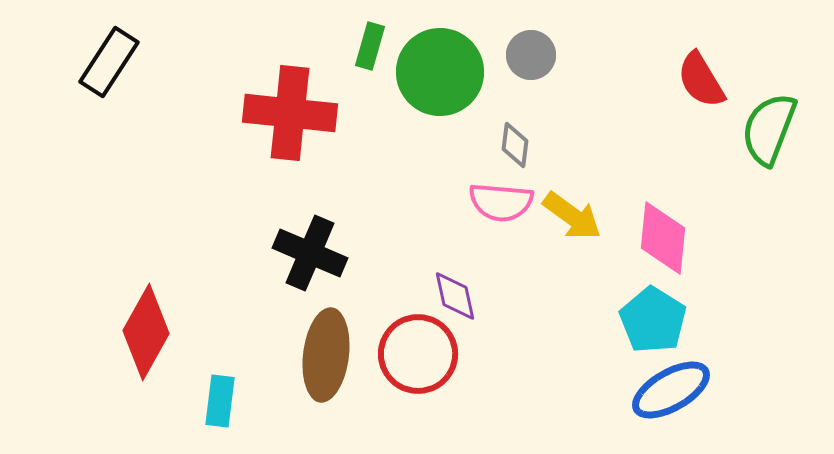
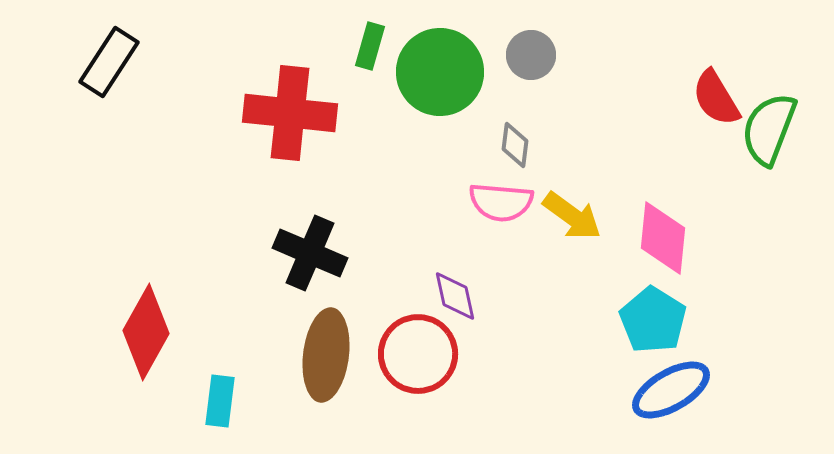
red semicircle: moved 15 px right, 18 px down
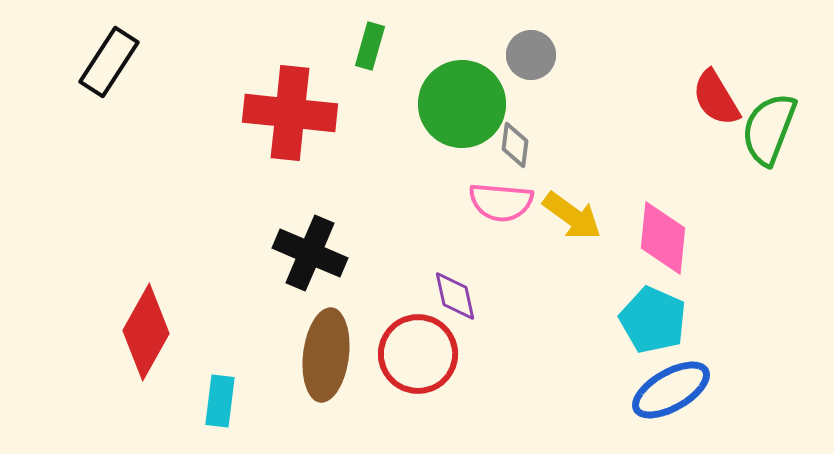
green circle: moved 22 px right, 32 px down
cyan pentagon: rotated 8 degrees counterclockwise
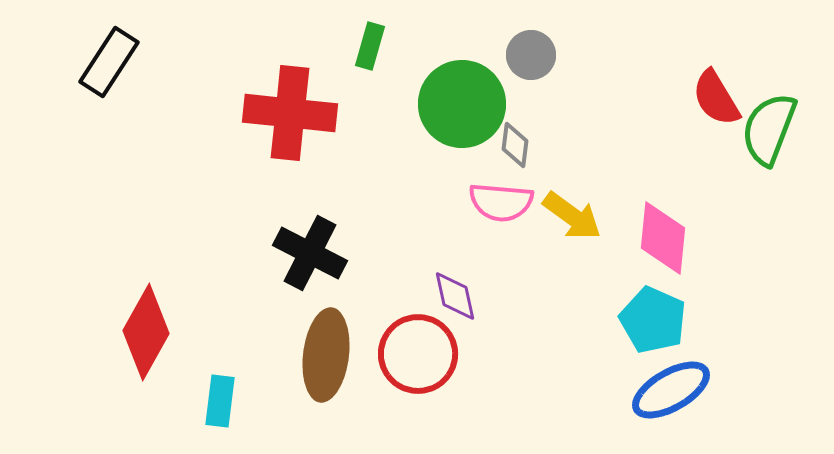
black cross: rotated 4 degrees clockwise
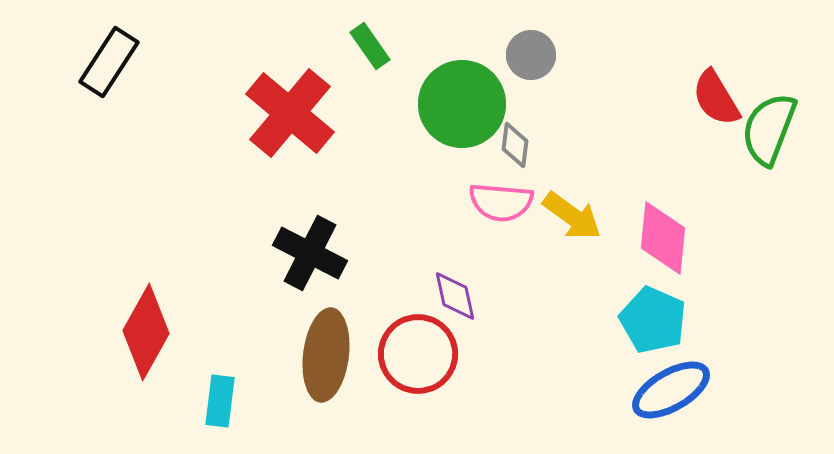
green rectangle: rotated 51 degrees counterclockwise
red cross: rotated 34 degrees clockwise
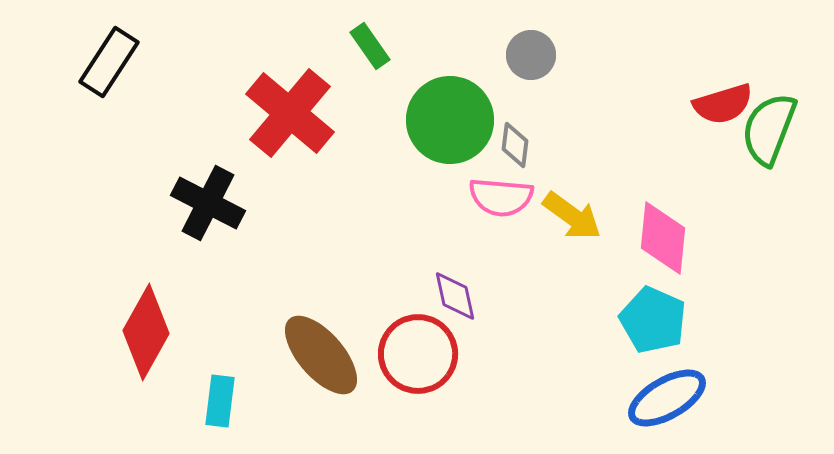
red semicircle: moved 7 px right, 6 px down; rotated 76 degrees counterclockwise
green circle: moved 12 px left, 16 px down
pink semicircle: moved 5 px up
black cross: moved 102 px left, 50 px up
brown ellipse: moved 5 px left; rotated 48 degrees counterclockwise
blue ellipse: moved 4 px left, 8 px down
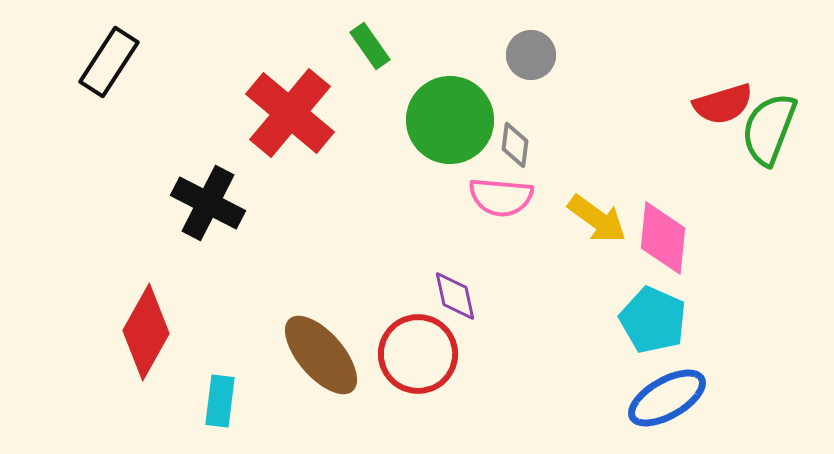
yellow arrow: moved 25 px right, 3 px down
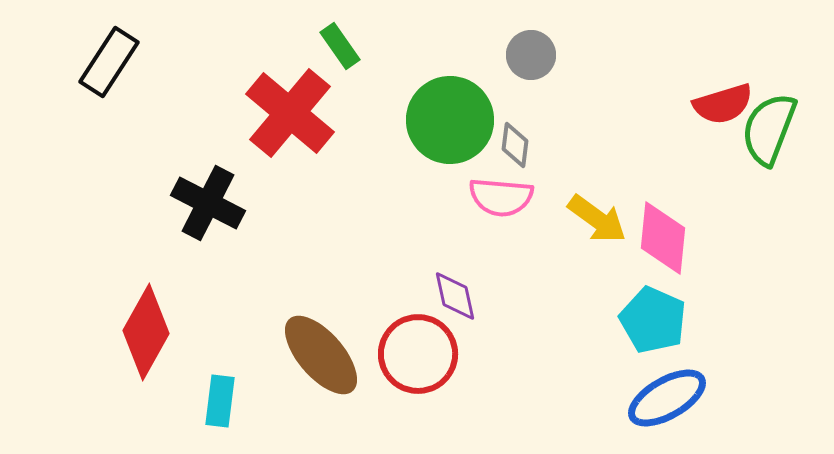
green rectangle: moved 30 px left
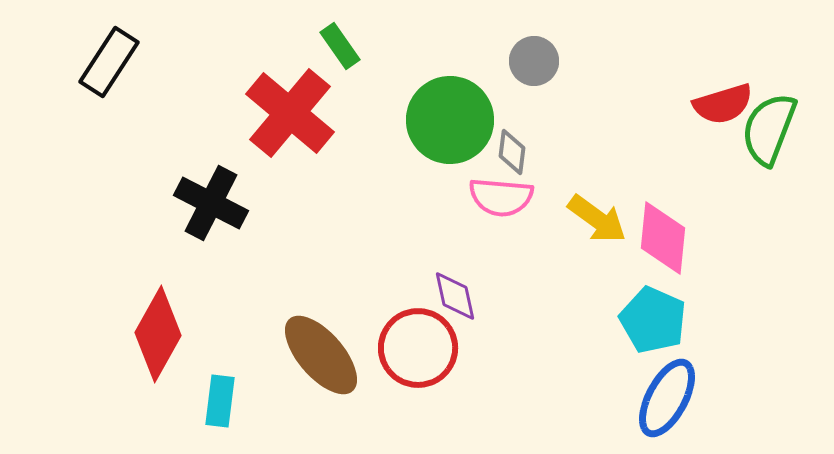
gray circle: moved 3 px right, 6 px down
gray diamond: moved 3 px left, 7 px down
black cross: moved 3 px right
red diamond: moved 12 px right, 2 px down
red circle: moved 6 px up
blue ellipse: rotated 32 degrees counterclockwise
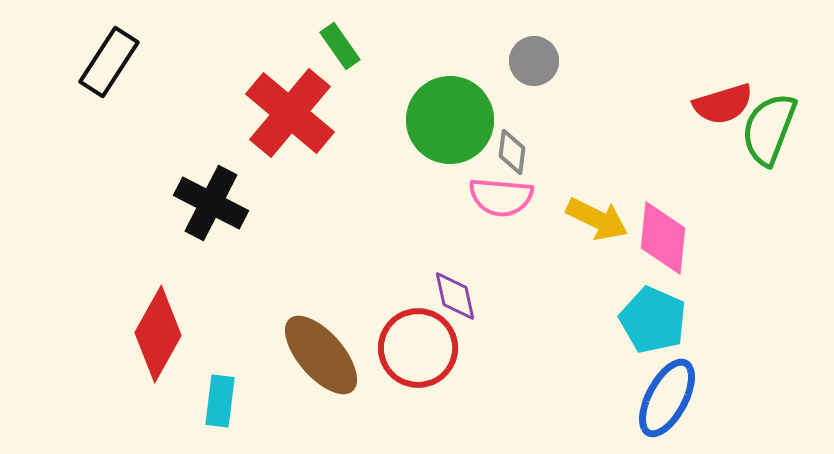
yellow arrow: rotated 10 degrees counterclockwise
